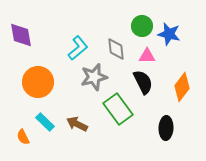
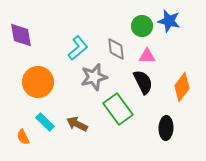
blue star: moved 13 px up
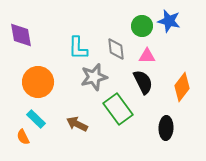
cyan L-shape: rotated 130 degrees clockwise
cyan rectangle: moved 9 px left, 3 px up
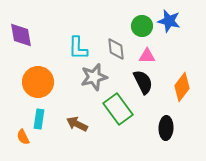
cyan rectangle: moved 3 px right; rotated 54 degrees clockwise
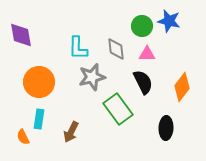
pink triangle: moved 2 px up
gray star: moved 2 px left
orange circle: moved 1 px right
brown arrow: moved 6 px left, 8 px down; rotated 90 degrees counterclockwise
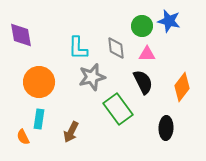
gray diamond: moved 1 px up
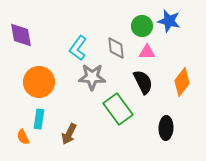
cyan L-shape: rotated 35 degrees clockwise
pink triangle: moved 2 px up
gray star: rotated 16 degrees clockwise
orange diamond: moved 5 px up
brown arrow: moved 2 px left, 2 px down
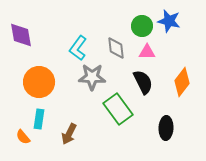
orange semicircle: rotated 14 degrees counterclockwise
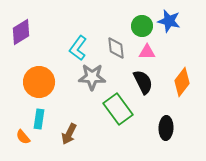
purple diamond: moved 3 px up; rotated 68 degrees clockwise
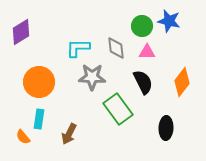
cyan L-shape: rotated 55 degrees clockwise
